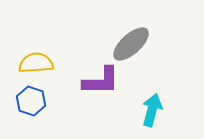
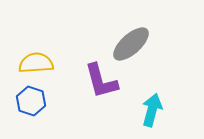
purple L-shape: rotated 75 degrees clockwise
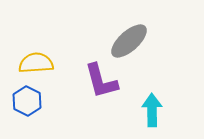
gray ellipse: moved 2 px left, 3 px up
blue hexagon: moved 4 px left; rotated 8 degrees clockwise
cyan arrow: rotated 16 degrees counterclockwise
